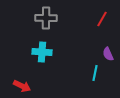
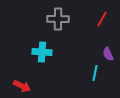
gray cross: moved 12 px right, 1 px down
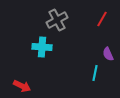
gray cross: moved 1 px left, 1 px down; rotated 30 degrees counterclockwise
cyan cross: moved 5 px up
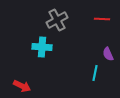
red line: rotated 63 degrees clockwise
